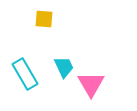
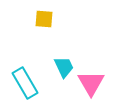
cyan rectangle: moved 9 px down
pink triangle: moved 1 px up
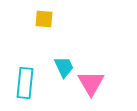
cyan rectangle: rotated 36 degrees clockwise
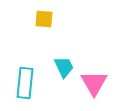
pink triangle: moved 3 px right
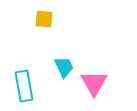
cyan rectangle: moved 1 px left, 3 px down; rotated 16 degrees counterclockwise
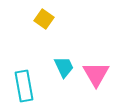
yellow square: rotated 30 degrees clockwise
pink triangle: moved 2 px right, 9 px up
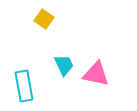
cyan trapezoid: moved 2 px up
pink triangle: rotated 48 degrees counterclockwise
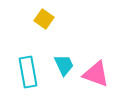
pink triangle: rotated 8 degrees clockwise
cyan rectangle: moved 4 px right, 14 px up
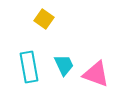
cyan rectangle: moved 1 px right, 5 px up
